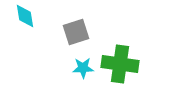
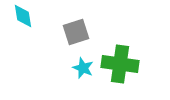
cyan diamond: moved 2 px left
cyan star: rotated 25 degrees clockwise
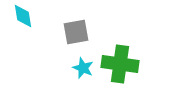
gray square: rotated 8 degrees clockwise
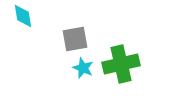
gray square: moved 1 px left, 7 px down
green cross: moved 1 px right; rotated 21 degrees counterclockwise
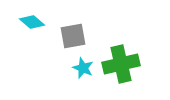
cyan diamond: moved 9 px right, 6 px down; rotated 40 degrees counterclockwise
gray square: moved 2 px left, 3 px up
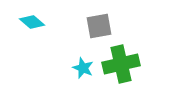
gray square: moved 26 px right, 10 px up
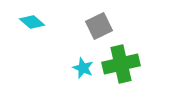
gray square: rotated 16 degrees counterclockwise
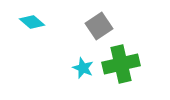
gray square: rotated 8 degrees counterclockwise
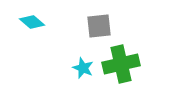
gray square: rotated 28 degrees clockwise
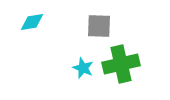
cyan diamond: rotated 50 degrees counterclockwise
gray square: rotated 8 degrees clockwise
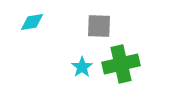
cyan star: moved 1 px left, 1 px up; rotated 15 degrees clockwise
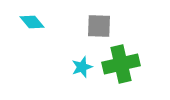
cyan diamond: rotated 60 degrees clockwise
cyan star: rotated 15 degrees clockwise
